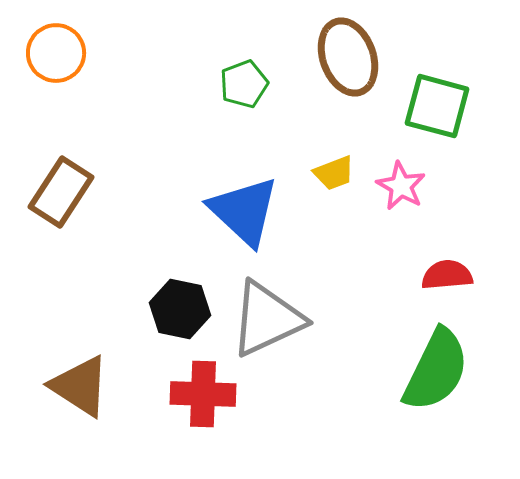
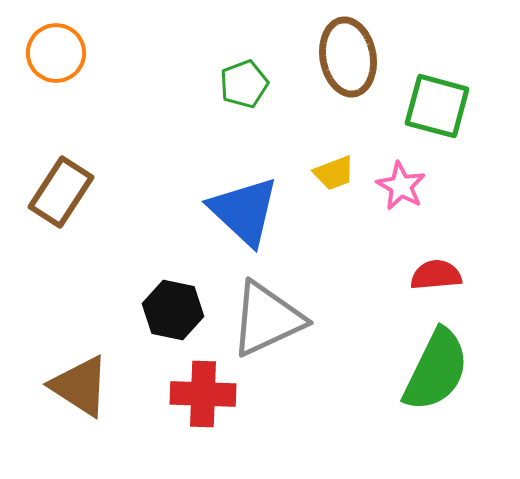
brown ellipse: rotated 10 degrees clockwise
red semicircle: moved 11 px left
black hexagon: moved 7 px left, 1 px down
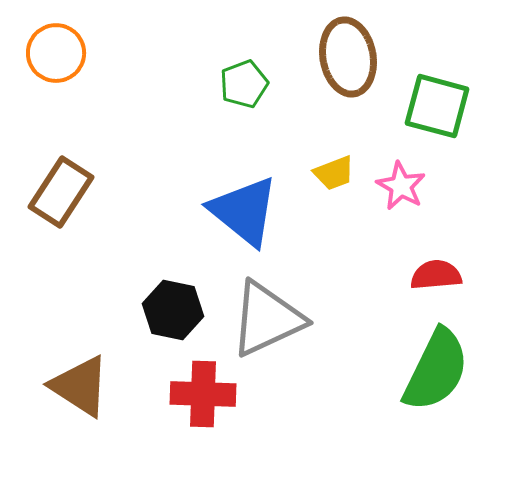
blue triangle: rotated 4 degrees counterclockwise
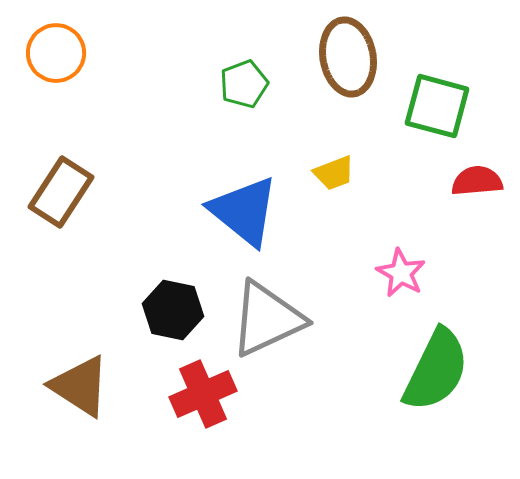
pink star: moved 87 px down
red semicircle: moved 41 px right, 94 px up
red cross: rotated 26 degrees counterclockwise
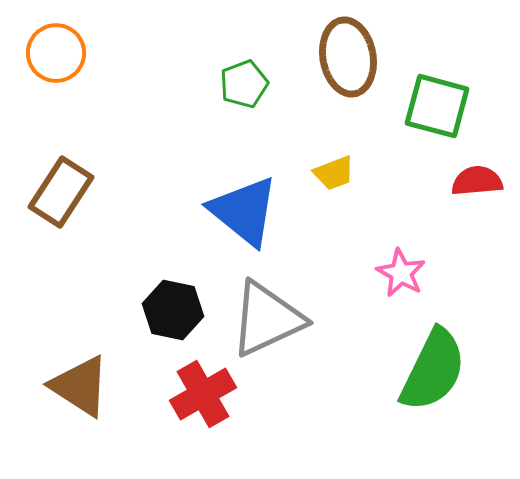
green semicircle: moved 3 px left
red cross: rotated 6 degrees counterclockwise
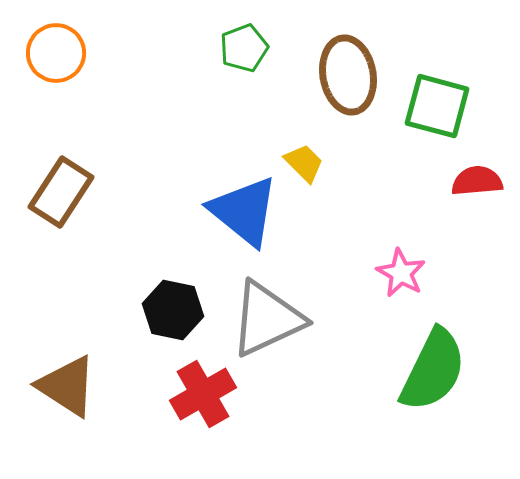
brown ellipse: moved 18 px down
green pentagon: moved 36 px up
yellow trapezoid: moved 30 px left, 10 px up; rotated 114 degrees counterclockwise
brown triangle: moved 13 px left
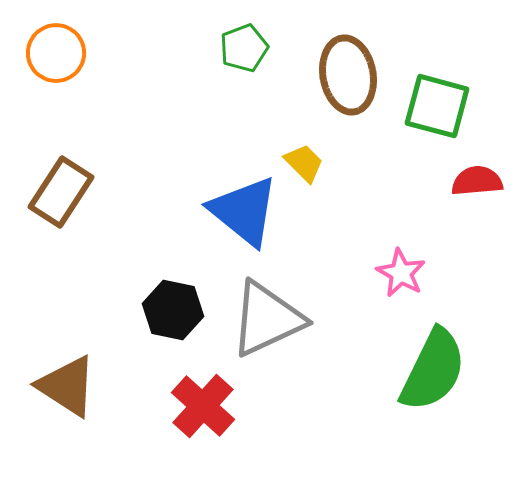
red cross: moved 12 px down; rotated 18 degrees counterclockwise
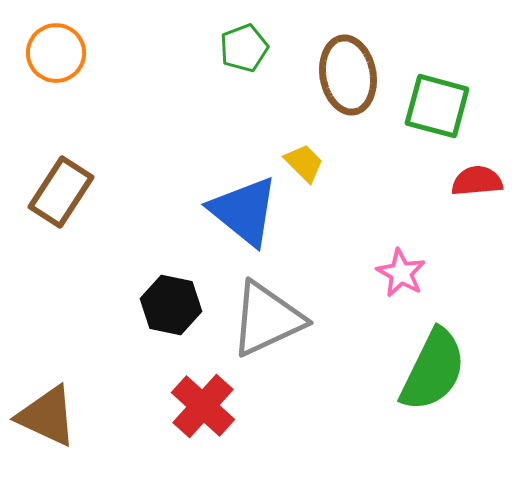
black hexagon: moved 2 px left, 5 px up
brown triangle: moved 20 px left, 30 px down; rotated 8 degrees counterclockwise
